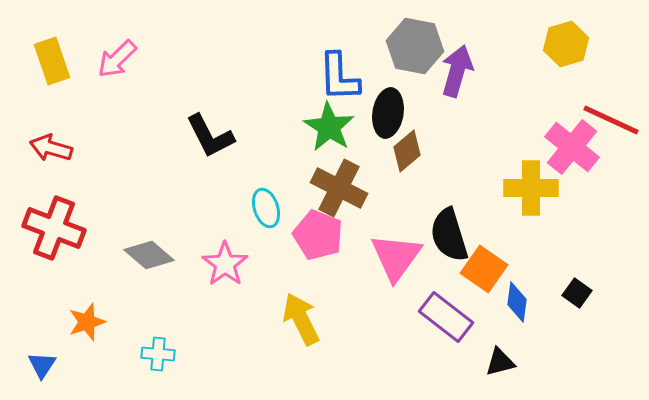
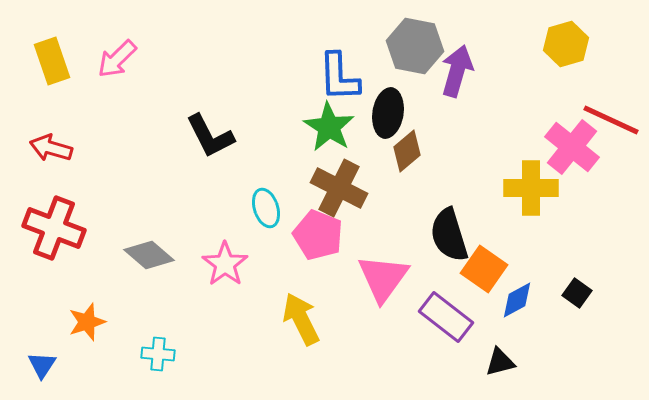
pink triangle: moved 13 px left, 21 px down
blue diamond: moved 2 px up; rotated 54 degrees clockwise
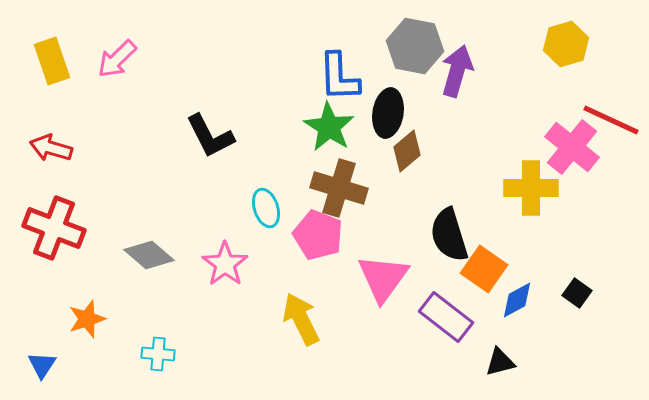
brown cross: rotated 10 degrees counterclockwise
orange star: moved 3 px up
